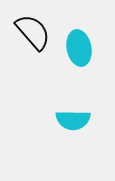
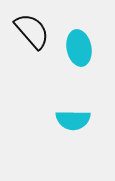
black semicircle: moved 1 px left, 1 px up
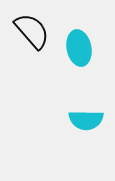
cyan semicircle: moved 13 px right
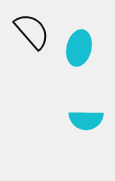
cyan ellipse: rotated 24 degrees clockwise
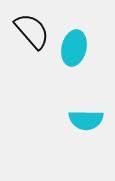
cyan ellipse: moved 5 px left
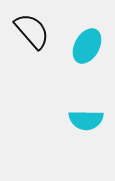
cyan ellipse: moved 13 px right, 2 px up; rotated 16 degrees clockwise
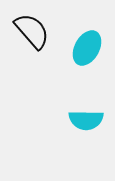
cyan ellipse: moved 2 px down
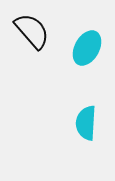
cyan semicircle: moved 3 px down; rotated 92 degrees clockwise
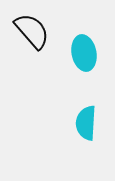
cyan ellipse: moved 3 px left, 5 px down; rotated 40 degrees counterclockwise
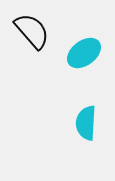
cyan ellipse: rotated 64 degrees clockwise
